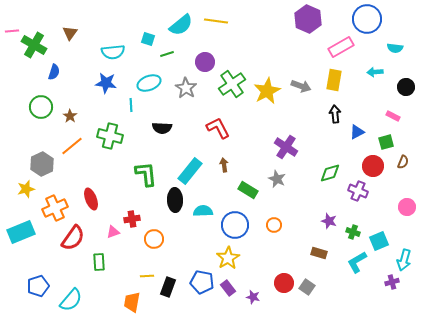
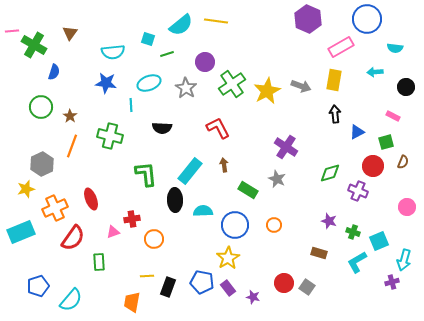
orange line at (72, 146): rotated 30 degrees counterclockwise
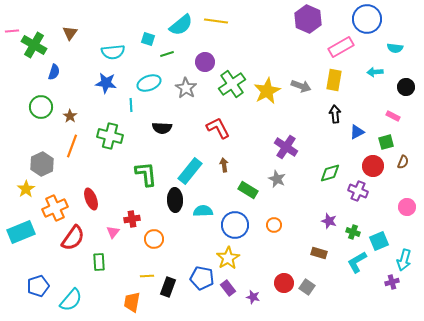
yellow star at (26, 189): rotated 18 degrees counterclockwise
pink triangle at (113, 232): rotated 32 degrees counterclockwise
blue pentagon at (202, 282): moved 4 px up
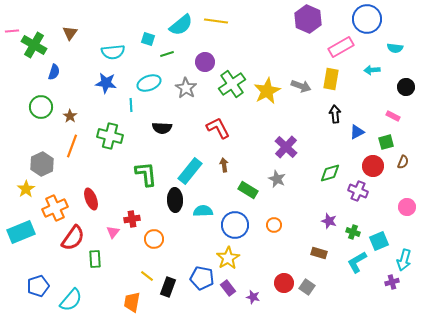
cyan arrow at (375, 72): moved 3 px left, 2 px up
yellow rectangle at (334, 80): moved 3 px left, 1 px up
purple cross at (286, 147): rotated 10 degrees clockwise
green rectangle at (99, 262): moved 4 px left, 3 px up
yellow line at (147, 276): rotated 40 degrees clockwise
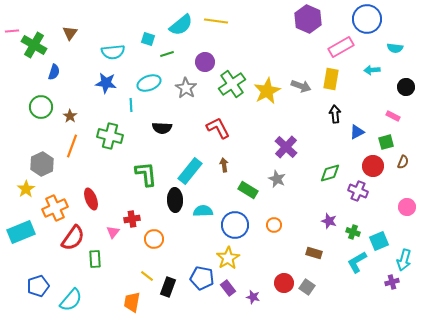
brown rectangle at (319, 253): moved 5 px left
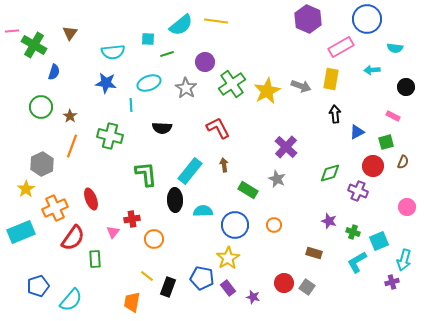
cyan square at (148, 39): rotated 16 degrees counterclockwise
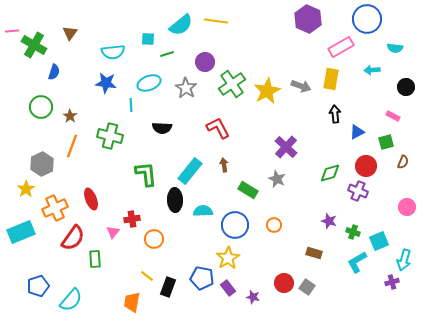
red circle at (373, 166): moved 7 px left
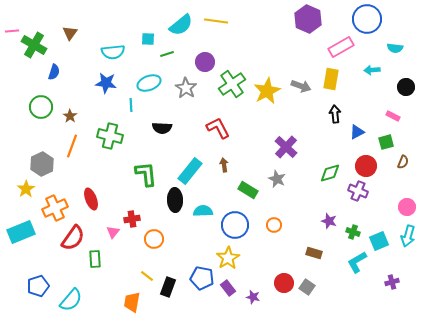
cyan arrow at (404, 260): moved 4 px right, 24 px up
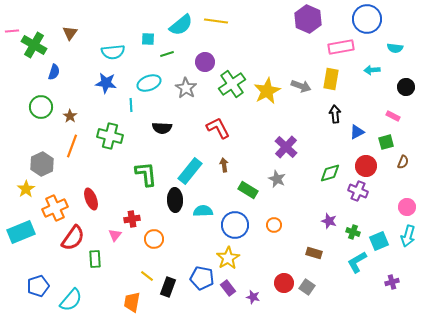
pink rectangle at (341, 47): rotated 20 degrees clockwise
pink triangle at (113, 232): moved 2 px right, 3 px down
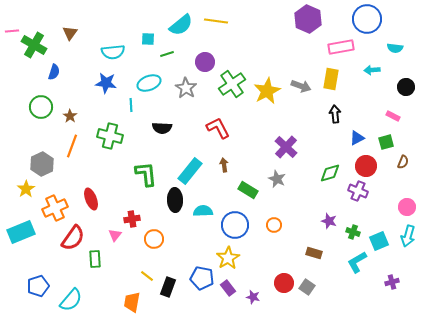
blue triangle at (357, 132): moved 6 px down
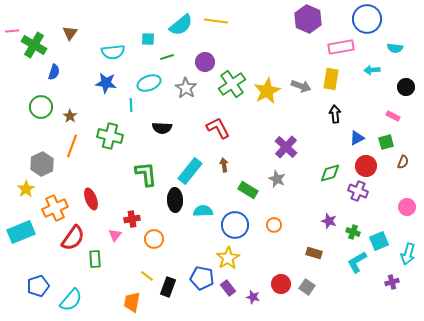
green line at (167, 54): moved 3 px down
cyan arrow at (408, 236): moved 18 px down
red circle at (284, 283): moved 3 px left, 1 px down
